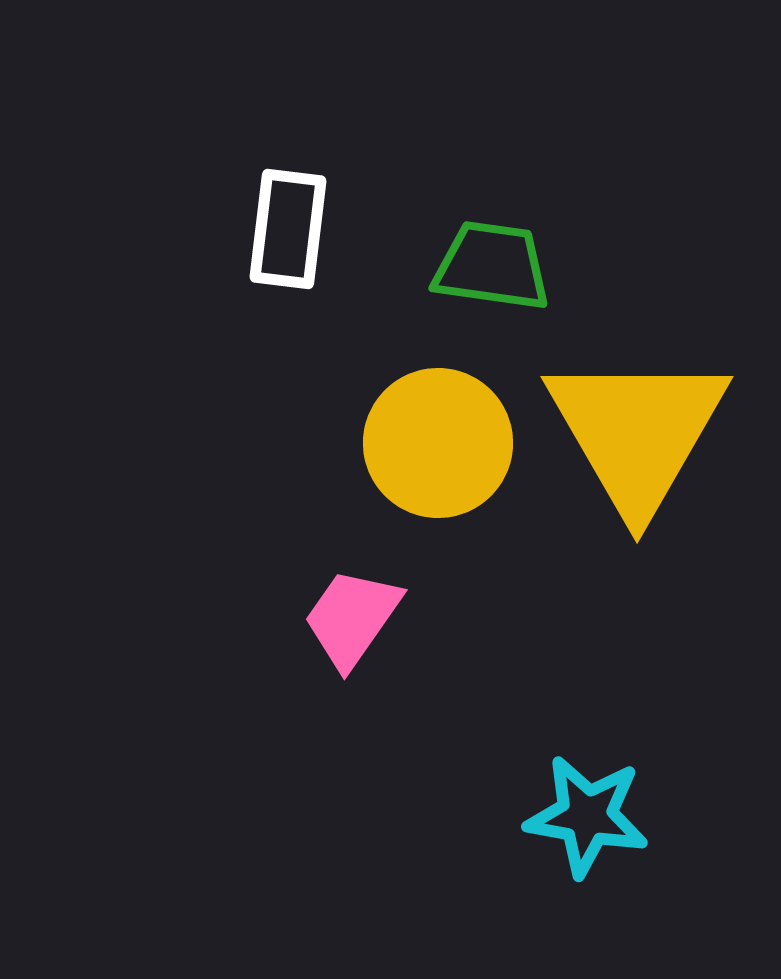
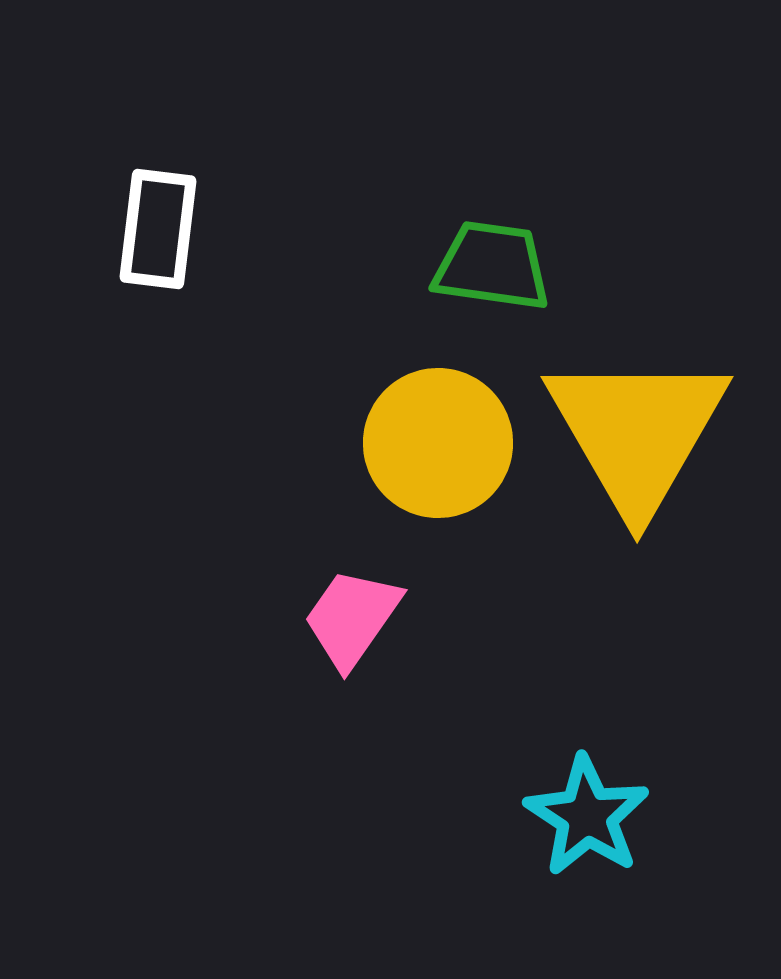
white rectangle: moved 130 px left
cyan star: rotated 23 degrees clockwise
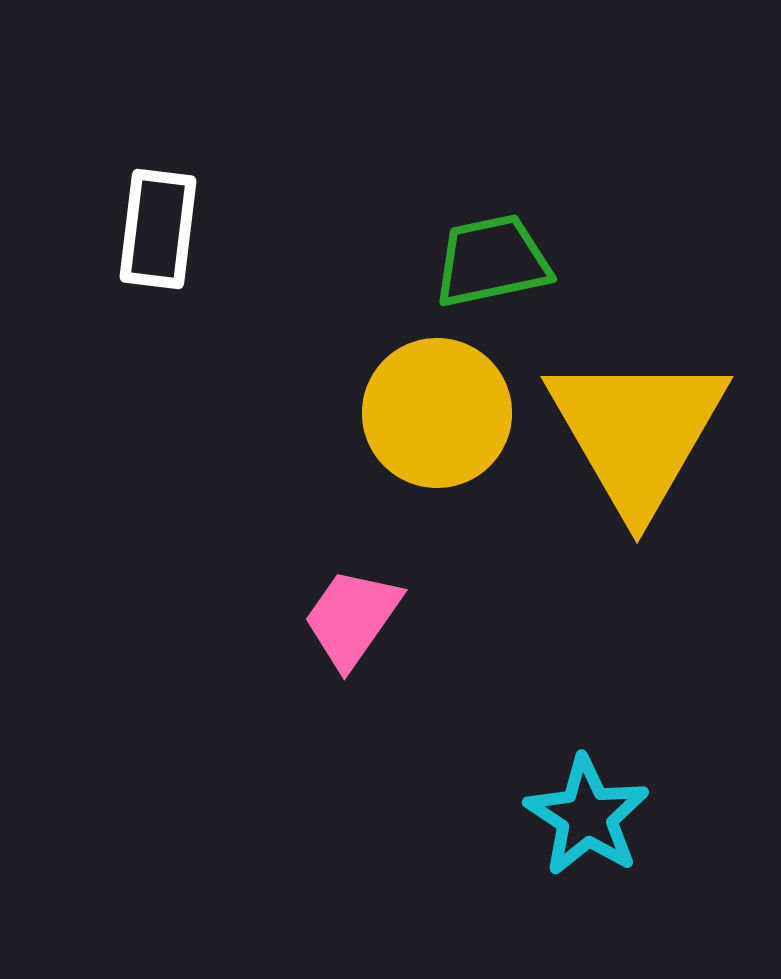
green trapezoid: moved 5 px up; rotated 20 degrees counterclockwise
yellow circle: moved 1 px left, 30 px up
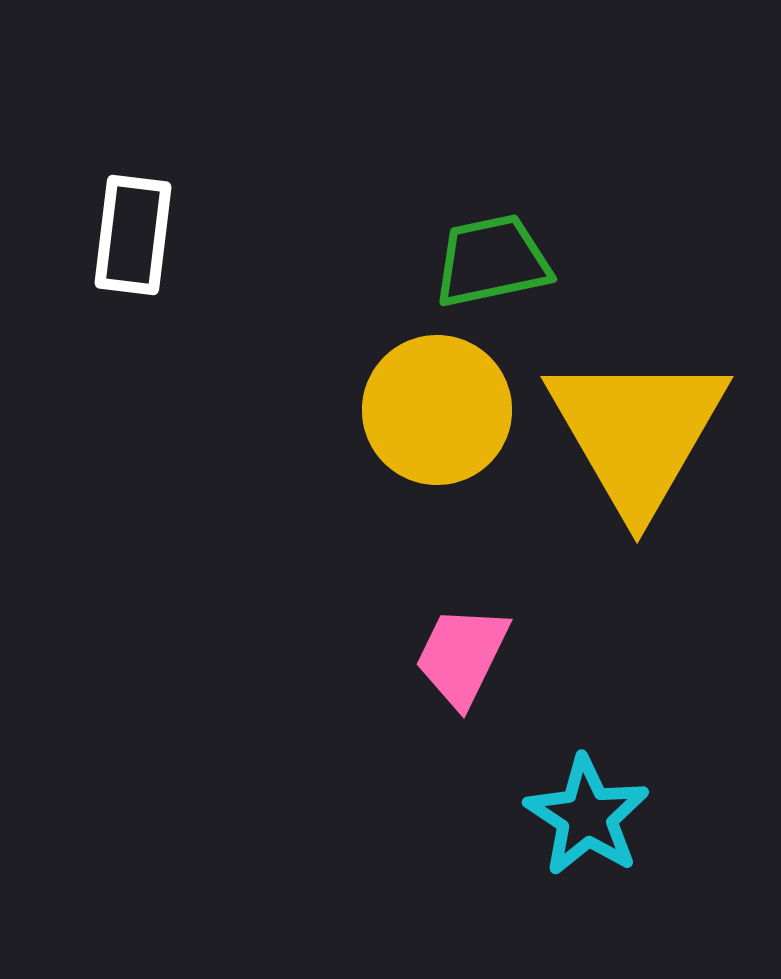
white rectangle: moved 25 px left, 6 px down
yellow circle: moved 3 px up
pink trapezoid: moved 110 px right, 38 px down; rotated 9 degrees counterclockwise
